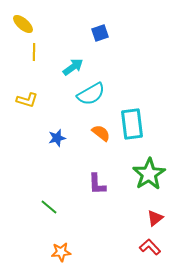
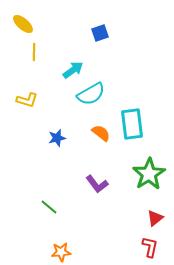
cyan arrow: moved 3 px down
purple L-shape: rotated 35 degrees counterclockwise
red L-shape: rotated 55 degrees clockwise
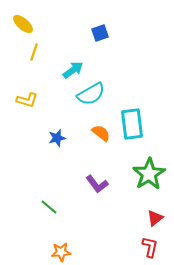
yellow line: rotated 18 degrees clockwise
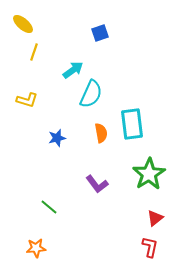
cyan semicircle: rotated 36 degrees counterclockwise
orange semicircle: rotated 42 degrees clockwise
orange star: moved 25 px left, 4 px up
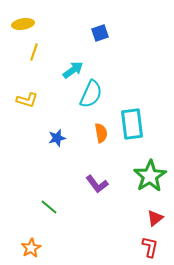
yellow ellipse: rotated 50 degrees counterclockwise
green star: moved 1 px right, 2 px down
orange star: moved 5 px left; rotated 24 degrees counterclockwise
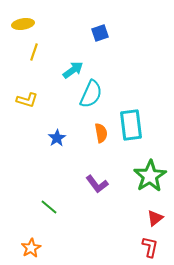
cyan rectangle: moved 1 px left, 1 px down
blue star: rotated 18 degrees counterclockwise
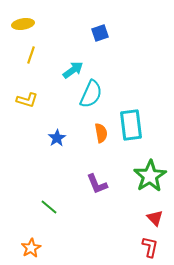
yellow line: moved 3 px left, 3 px down
purple L-shape: rotated 15 degrees clockwise
red triangle: rotated 36 degrees counterclockwise
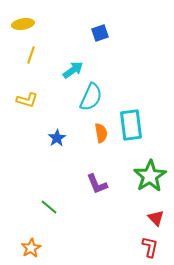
cyan semicircle: moved 3 px down
red triangle: moved 1 px right
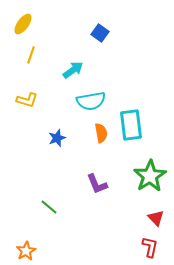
yellow ellipse: rotated 45 degrees counterclockwise
blue square: rotated 36 degrees counterclockwise
cyan semicircle: moved 4 px down; rotated 56 degrees clockwise
blue star: rotated 12 degrees clockwise
orange star: moved 5 px left, 3 px down
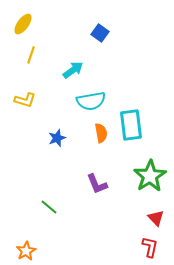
yellow L-shape: moved 2 px left
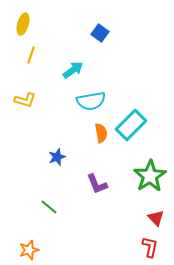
yellow ellipse: rotated 20 degrees counterclockwise
cyan rectangle: rotated 52 degrees clockwise
blue star: moved 19 px down
orange star: moved 3 px right, 1 px up; rotated 12 degrees clockwise
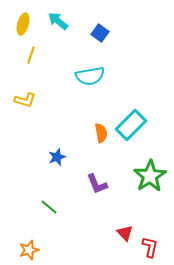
cyan arrow: moved 15 px left, 49 px up; rotated 105 degrees counterclockwise
cyan semicircle: moved 1 px left, 25 px up
red triangle: moved 31 px left, 15 px down
